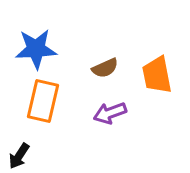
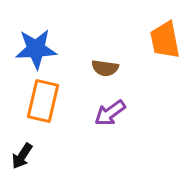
brown semicircle: rotated 32 degrees clockwise
orange trapezoid: moved 8 px right, 35 px up
purple arrow: rotated 16 degrees counterclockwise
black arrow: moved 3 px right
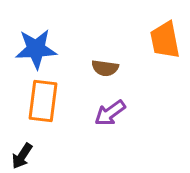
orange rectangle: rotated 6 degrees counterclockwise
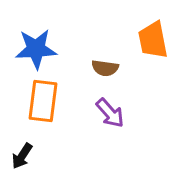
orange trapezoid: moved 12 px left
purple arrow: rotated 96 degrees counterclockwise
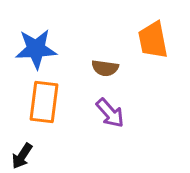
orange rectangle: moved 1 px right, 1 px down
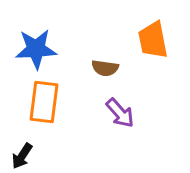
purple arrow: moved 10 px right
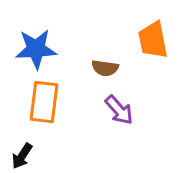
purple arrow: moved 1 px left, 3 px up
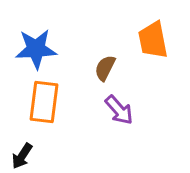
brown semicircle: rotated 108 degrees clockwise
